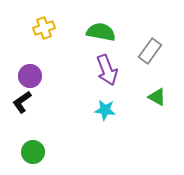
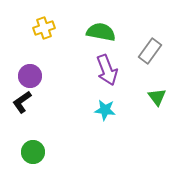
green triangle: rotated 24 degrees clockwise
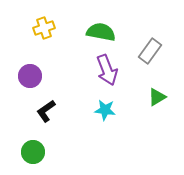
green triangle: rotated 36 degrees clockwise
black L-shape: moved 24 px right, 9 px down
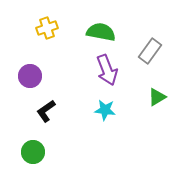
yellow cross: moved 3 px right
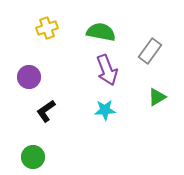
purple circle: moved 1 px left, 1 px down
cyan star: rotated 10 degrees counterclockwise
green circle: moved 5 px down
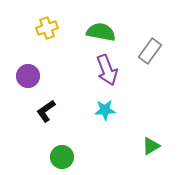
purple circle: moved 1 px left, 1 px up
green triangle: moved 6 px left, 49 px down
green circle: moved 29 px right
